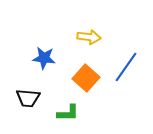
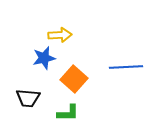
yellow arrow: moved 29 px left, 2 px up; rotated 10 degrees counterclockwise
blue star: rotated 20 degrees counterclockwise
blue line: rotated 52 degrees clockwise
orange square: moved 12 px left, 1 px down
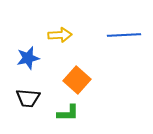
blue star: moved 16 px left
blue line: moved 2 px left, 32 px up
orange square: moved 3 px right, 1 px down
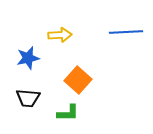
blue line: moved 2 px right, 3 px up
orange square: moved 1 px right
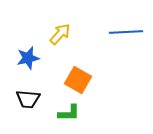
yellow arrow: moved 1 px up; rotated 45 degrees counterclockwise
orange square: rotated 12 degrees counterclockwise
black trapezoid: moved 1 px down
green L-shape: moved 1 px right
